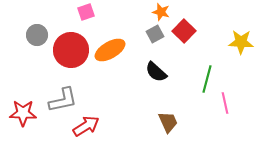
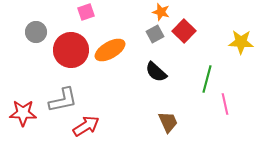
gray circle: moved 1 px left, 3 px up
pink line: moved 1 px down
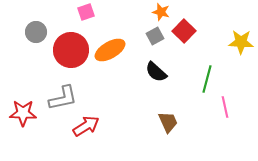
gray square: moved 2 px down
gray L-shape: moved 2 px up
pink line: moved 3 px down
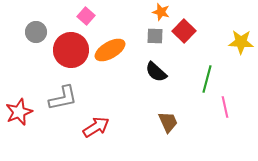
pink square: moved 4 px down; rotated 30 degrees counterclockwise
gray square: rotated 30 degrees clockwise
red star: moved 4 px left, 1 px up; rotated 24 degrees counterclockwise
red arrow: moved 10 px right, 1 px down
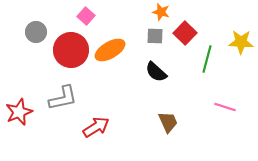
red square: moved 1 px right, 2 px down
green line: moved 20 px up
pink line: rotated 60 degrees counterclockwise
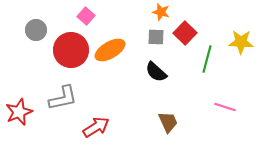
gray circle: moved 2 px up
gray square: moved 1 px right, 1 px down
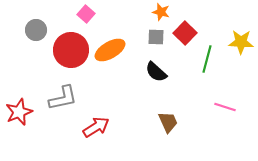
pink square: moved 2 px up
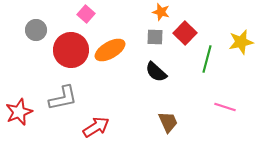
gray square: moved 1 px left
yellow star: rotated 15 degrees counterclockwise
